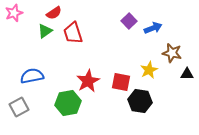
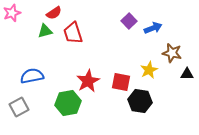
pink star: moved 2 px left
green triangle: rotated 21 degrees clockwise
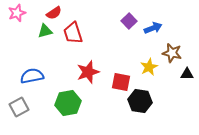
pink star: moved 5 px right
yellow star: moved 3 px up
red star: moved 9 px up; rotated 10 degrees clockwise
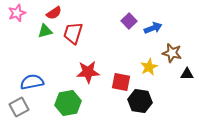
red trapezoid: rotated 35 degrees clockwise
red star: rotated 15 degrees clockwise
blue semicircle: moved 6 px down
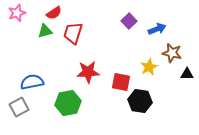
blue arrow: moved 4 px right, 1 px down
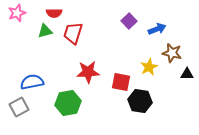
red semicircle: rotated 35 degrees clockwise
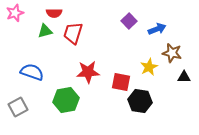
pink star: moved 2 px left
black triangle: moved 3 px left, 3 px down
blue semicircle: moved 10 px up; rotated 30 degrees clockwise
green hexagon: moved 2 px left, 3 px up
gray square: moved 1 px left
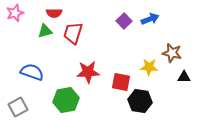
purple square: moved 5 px left
blue arrow: moved 7 px left, 10 px up
yellow star: rotated 30 degrees clockwise
